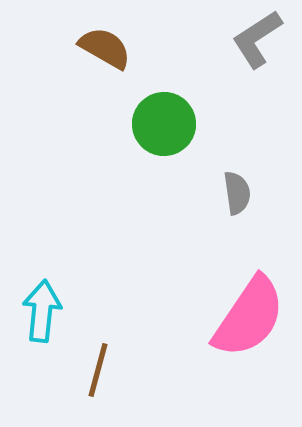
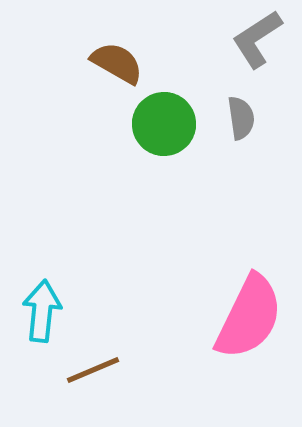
brown semicircle: moved 12 px right, 15 px down
gray semicircle: moved 4 px right, 75 px up
pink semicircle: rotated 8 degrees counterclockwise
brown line: moved 5 px left; rotated 52 degrees clockwise
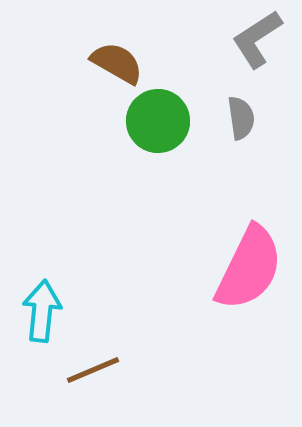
green circle: moved 6 px left, 3 px up
pink semicircle: moved 49 px up
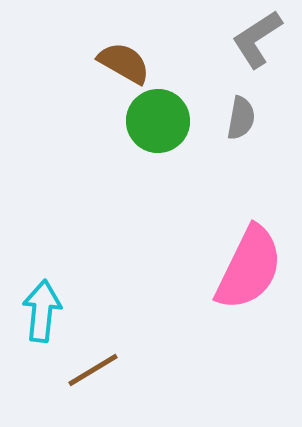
brown semicircle: moved 7 px right
gray semicircle: rotated 18 degrees clockwise
brown line: rotated 8 degrees counterclockwise
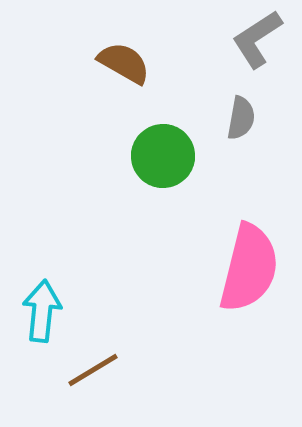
green circle: moved 5 px right, 35 px down
pink semicircle: rotated 12 degrees counterclockwise
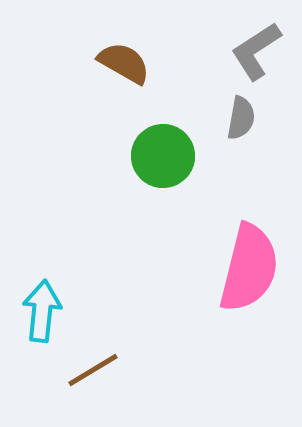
gray L-shape: moved 1 px left, 12 px down
